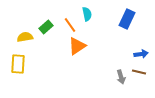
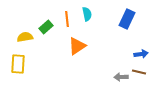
orange line: moved 3 px left, 6 px up; rotated 28 degrees clockwise
gray arrow: rotated 104 degrees clockwise
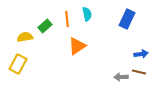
green rectangle: moved 1 px left, 1 px up
yellow rectangle: rotated 24 degrees clockwise
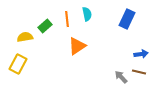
gray arrow: rotated 48 degrees clockwise
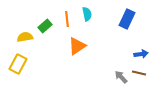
brown line: moved 1 px down
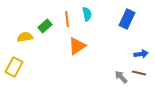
yellow rectangle: moved 4 px left, 3 px down
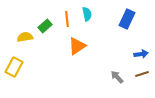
brown line: moved 3 px right, 1 px down; rotated 32 degrees counterclockwise
gray arrow: moved 4 px left
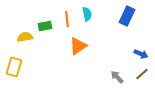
blue rectangle: moved 3 px up
green rectangle: rotated 32 degrees clockwise
orange triangle: moved 1 px right
blue arrow: rotated 32 degrees clockwise
yellow rectangle: rotated 12 degrees counterclockwise
brown line: rotated 24 degrees counterclockwise
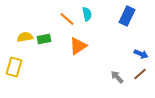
orange line: rotated 42 degrees counterclockwise
green rectangle: moved 1 px left, 13 px down
brown line: moved 2 px left
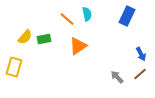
yellow semicircle: rotated 140 degrees clockwise
blue arrow: rotated 40 degrees clockwise
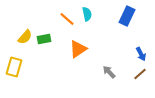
orange triangle: moved 3 px down
gray arrow: moved 8 px left, 5 px up
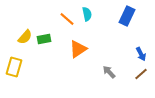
brown line: moved 1 px right
